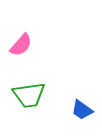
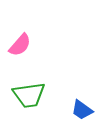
pink semicircle: moved 1 px left
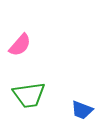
blue trapezoid: rotated 15 degrees counterclockwise
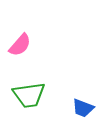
blue trapezoid: moved 1 px right, 2 px up
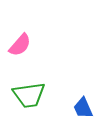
blue trapezoid: rotated 45 degrees clockwise
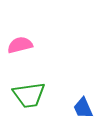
pink semicircle: rotated 145 degrees counterclockwise
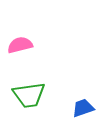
blue trapezoid: rotated 95 degrees clockwise
